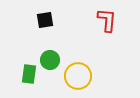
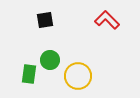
red L-shape: rotated 50 degrees counterclockwise
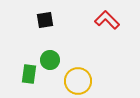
yellow circle: moved 5 px down
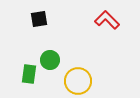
black square: moved 6 px left, 1 px up
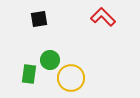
red L-shape: moved 4 px left, 3 px up
yellow circle: moved 7 px left, 3 px up
